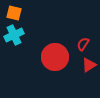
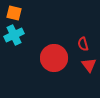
red semicircle: rotated 48 degrees counterclockwise
red circle: moved 1 px left, 1 px down
red triangle: rotated 35 degrees counterclockwise
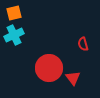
orange square: rotated 28 degrees counterclockwise
red circle: moved 5 px left, 10 px down
red triangle: moved 16 px left, 13 px down
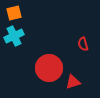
cyan cross: moved 1 px down
red triangle: moved 4 px down; rotated 49 degrees clockwise
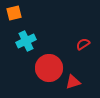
cyan cross: moved 12 px right, 5 px down
red semicircle: rotated 72 degrees clockwise
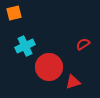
cyan cross: moved 1 px left, 5 px down
red circle: moved 1 px up
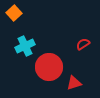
orange square: rotated 28 degrees counterclockwise
red triangle: moved 1 px right, 1 px down
